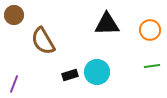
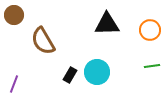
black rectangle: rotated 42 degrees counterclockwise
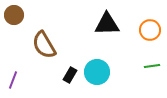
brown semicircle: moved 1 px right, 4 px down
purple line: moved 1 px left, 4 px up
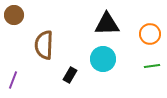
orange circle: moved 4 px down
brown semicircle: rotated 32 degrees clockwise
cyan circle: moved 6 px right, 13 px up
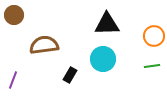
orange circle: moved 4 px right, 2 px down
brown semicircle: rotated 80 degrees clockwise
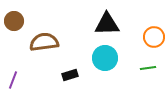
brown circle: moved 6 px down
orange circle: moved 1 px down
brown semicircle: moved 3 px up
cyan circle: moved 2 px right, 1 px up
green line: moved 4 px left, 2 px down
black rectangle: rotated 42 degrees clockwise
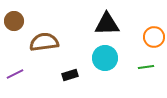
green line: moved 2 px left, 1 px up
purple line: moved 2 px right, 6 px up; rotated 42 degrees clockwise
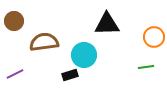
cyan circle: moved 21 px left, 3 px up
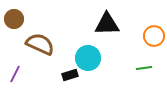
brown circle: moved 2 px up
orange circle: moved 1 px up
brown semicircle: moved 4 px left, 2 px down; rotated 32 degrees clockwise
cyan circle: moved 4 px right, 3 px down
green line: moved 2 px left, 1 px down
purple line: rotated 36 degrees counterclockwise
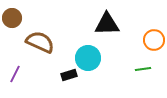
brown circle: moved 2 px left, 1 px up
orange circle: moved 4 px down
brown semicircle: moved 2 px up
green line: moved 1 px left, 1 px down
black rectangle: moved 1 px left
